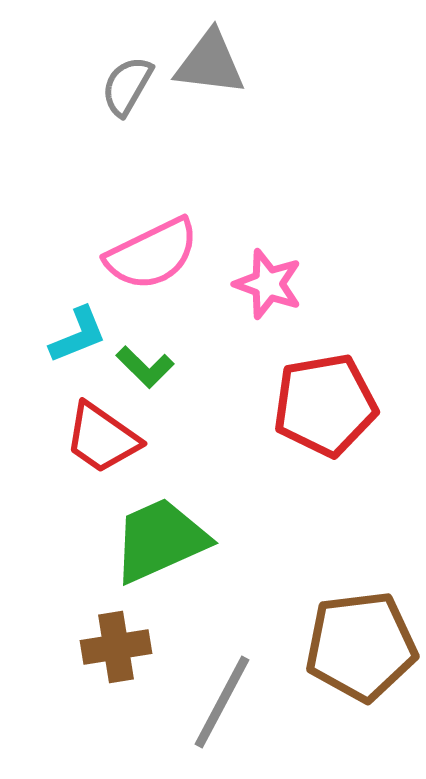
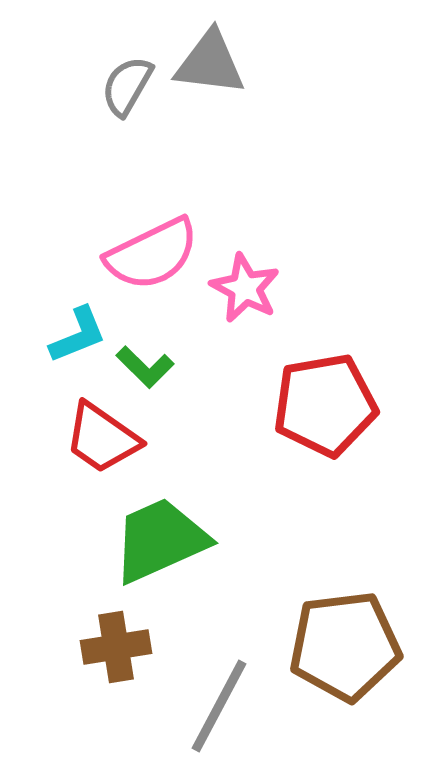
pink star: moved 23 px left, 4 px down; rotated 8 degrees clockwise
brown pentagon: moved 16 px left
gray line: moved 3 px left, 4 px down
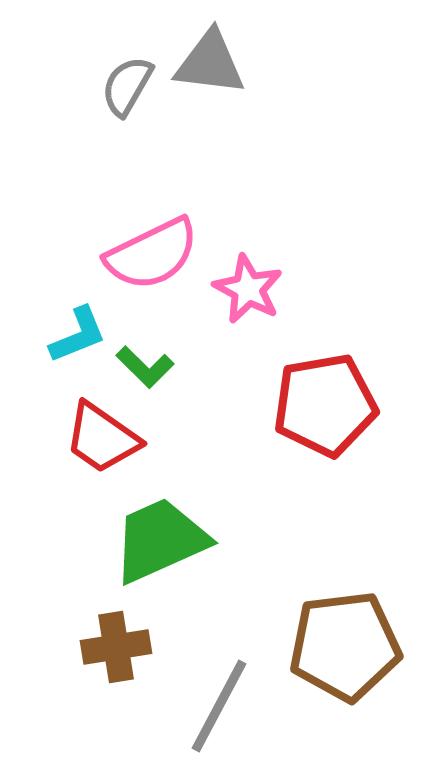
pink star: moved 3 px right, 1 px down
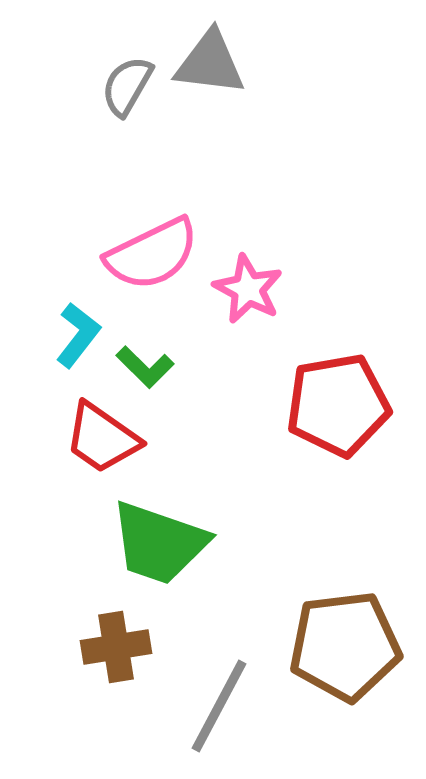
cyan L-shape: rotated 30 degrees counterclockwise
red pentagon: moved 13 px right
green trapezoid: moved 1 px left, 3 px down; rotated 137 degrees counterclockwise
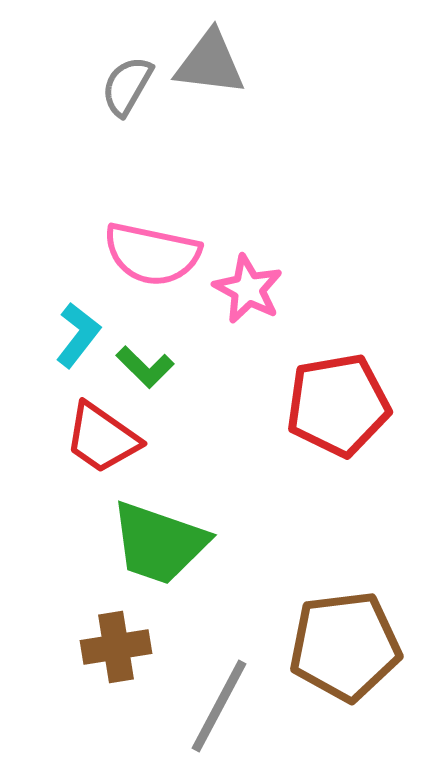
pink semicircle: rotated 38 degrees clockwise
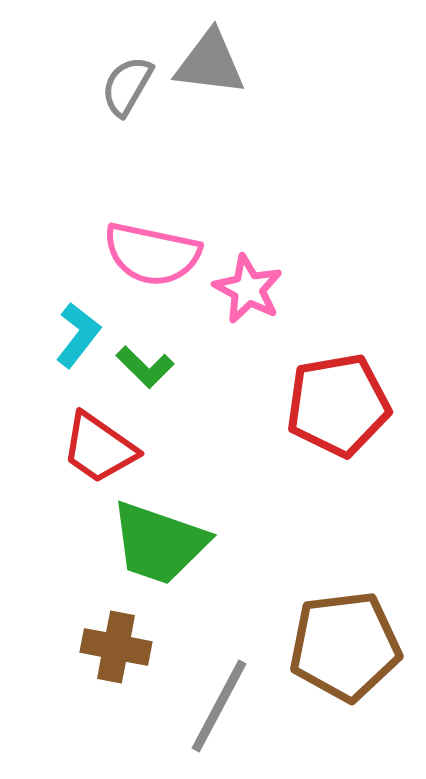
red trapezoid: moved 3 px left, 10 px down
brown cross: rotated 20 degrees clockwise
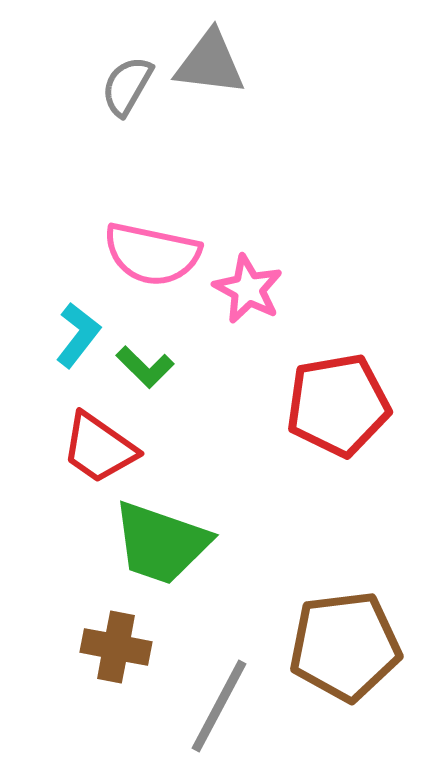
green trapezoid: moved 2 px right
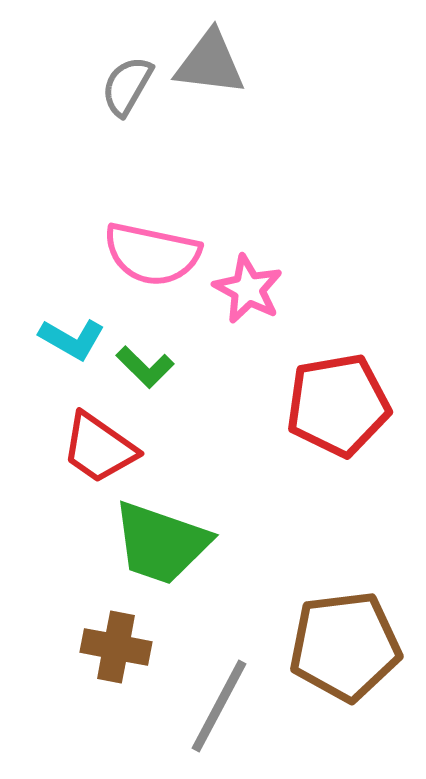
cyan L-shape: moved 6 px left, 4 px down; rotated 82 degrees clockwise
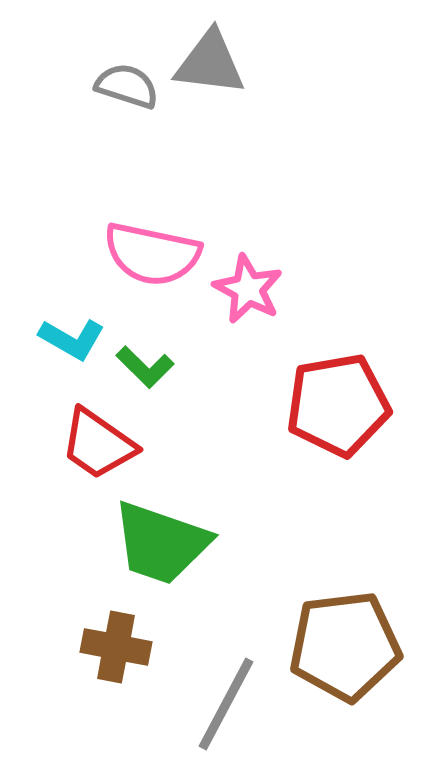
gray semicircle: rotated 78 degrees clockwise
red trapezoid: moved 1 px left, 4 px up
gray line: moved 7 px right, 2 px up
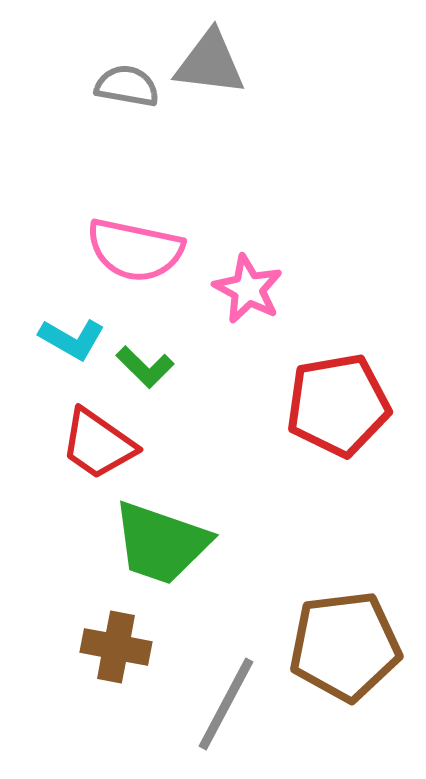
gray semicircle: rotated 8 degrees counterclockwise
pink semicircle: moved 17 px left, 4 px up
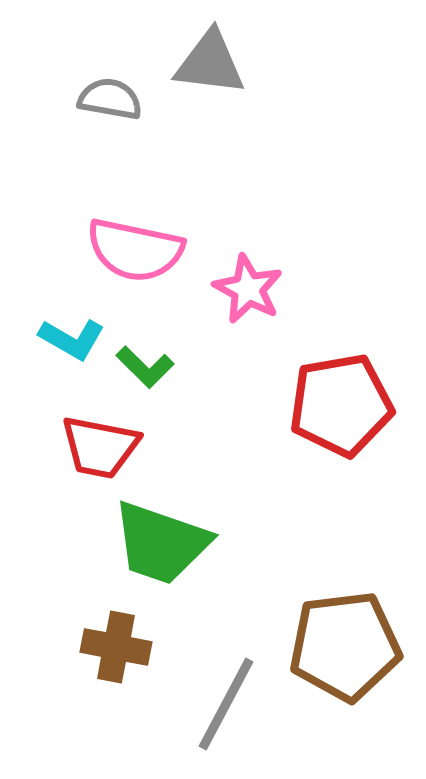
gray semicircle: moved 17 px left, 13 px down
red pentagon: moved 3 px right
red trapezoid: moved 2 px right, 3 px down; rotated 24 degrees counterclockwise
